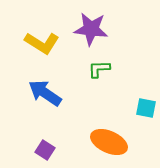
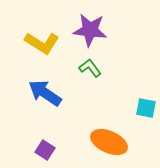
purple star: moved 1 px left, 1 px down
green L-shape: moved 9 px left, 1 px up; rotated 55 degrees clockwise
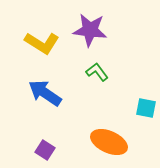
green L-shape: moved 7 px right, 4 px down
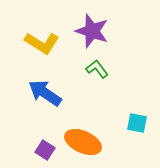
purple star: moved 2 px right, 1 px down; rotated 12 degrees clockwise
green L-shape: moved 3 px up
cyan square: moved 9 px left, 15 px down
orange ellipse: moved 26 px left
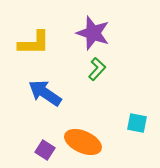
purple star: moved 1 px right, 2 px down
yellow L-shape: moved 8 px left; rotated 32 degrees counterclockwise
green L-shape: rotated 80 degrees clockwise
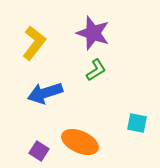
yellow L-shape: rotated 52 degrees counterclockwise
green L-shape: moved 1 px left, 1 px down; rotated 15 degrees clockwise
blue arrow: rotated 52 degrees counterclockwise
orange ellipse: moved 3 px left
purple square: moved 6 px left, 1 px down
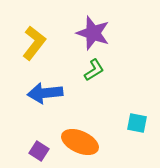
green L-shape: moved 2 px left
blue arrow: rotated 12 degrees clockwise
